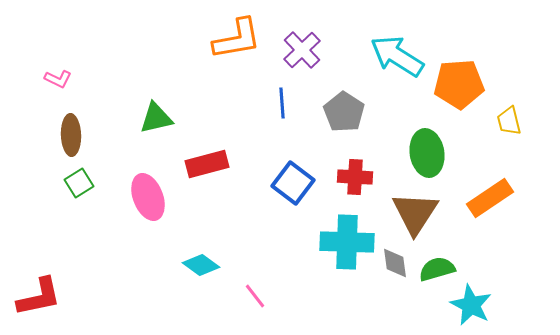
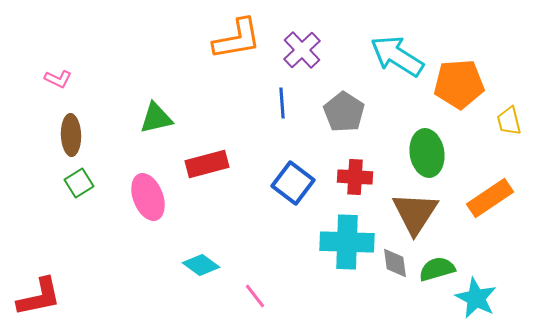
cyan star: moved 5 px right, 7 px up
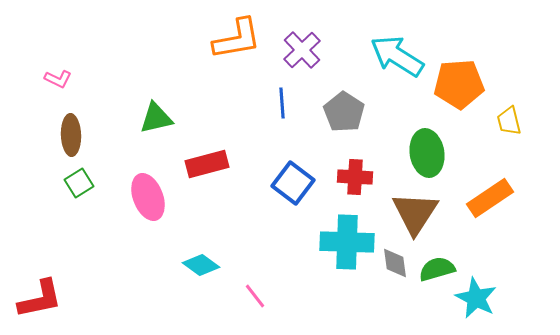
red L-shape: moved 1 px right, 2 px down
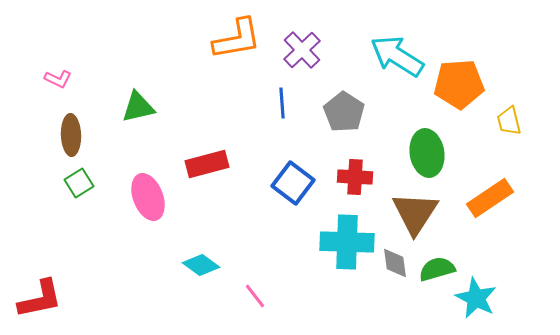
green triangle: moved 18 px left, 11 px up
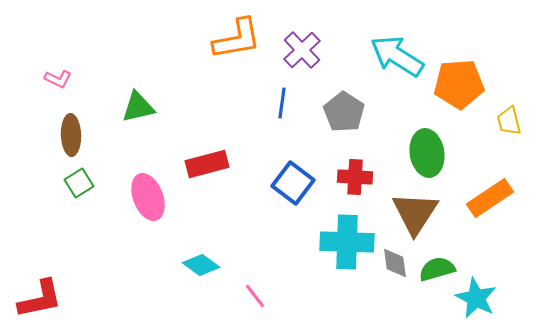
blue line: rotated 12 degrees clockwise
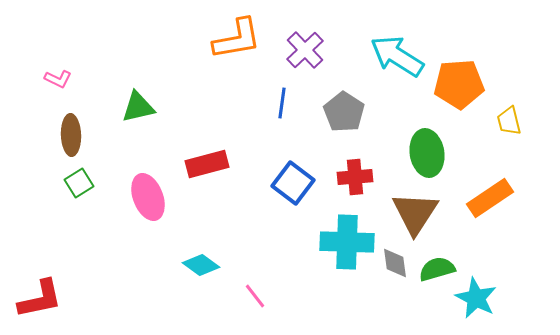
purple cross: moved 3 px right
red cross: rotated 8 degrees counterclockwise
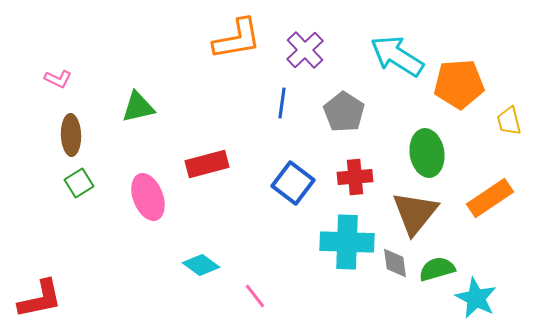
brown triangle: rotated 6 degrees clockwise
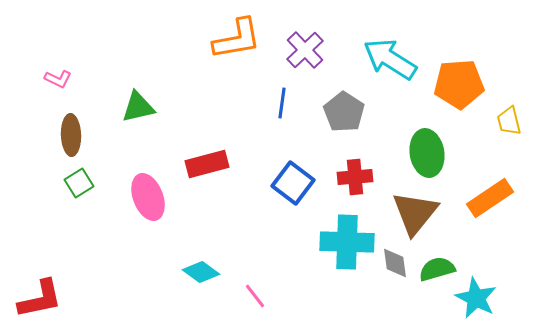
cyan arrow: moved 7 px left, 3 px down
cyan diamond: moved 7 px down
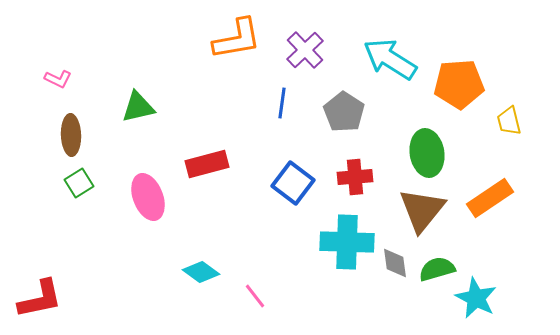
brown triangle: moved 7 px right, 3 px up
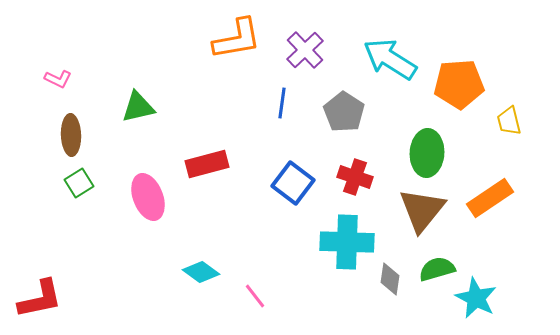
green ellipse: rotated 12 degrees clockwise
red cross: rotated 24 degrees clockwise
gray diamond: moved 5 px left, 16 px down; rotated 16 degrees clockwise
